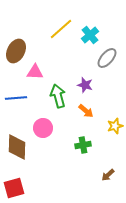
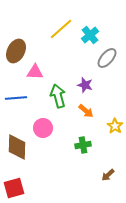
yellow star: rotated 21 degrees counterclockwise
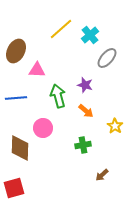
pink triangle: moved 2 px right, 2 px up
brown diamond: moved 3 px right, 1 px down
brown arrow: moved 6 px left
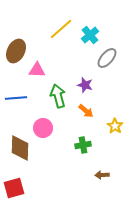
brown arrow: rotated 40 degrees clockwise
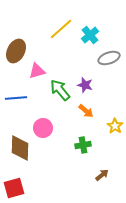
gray ellipse: moved 2 px right; rotated 30 degrees clockwise
pink triangle: moved 1 px down; rotated 18 degrees counterclockwise
green arrow: moved 2 px right, 6 px up; rotated 25 degrees counterclockwise
brown arrow: rotated 144 degrees clockwise
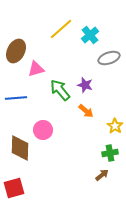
pink triangle: moved 1 px left, 2 px up
pink circle: moved 2 px down
green cross: moved 27 px right, 8 px down
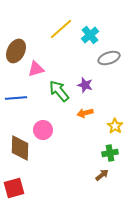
green arrow: moved 1 px left, 1 px down
orange arrow: moved 1 px left, 2 px down; rotated 126 degrees clockwise
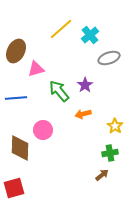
purple star: rotated 21 degrees clockwise
orange arrow: moved 2 px left, 1 px down
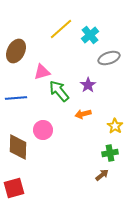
pink triangle: moved 6 px right, 3 px down
purple star: moved 3 px right
brown diamond: moved 2 px left, 1 px up
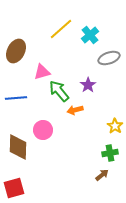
orange arrow: moved 8 px left, 4 px up
